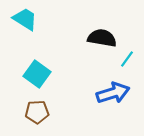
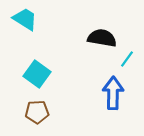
blue arrow: rotated 72 degrees counterclockwise
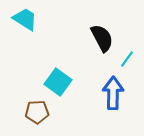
black semicircle: rotated 52 degrees clockwise
cyan square: moved 21 px right, 8 px down
